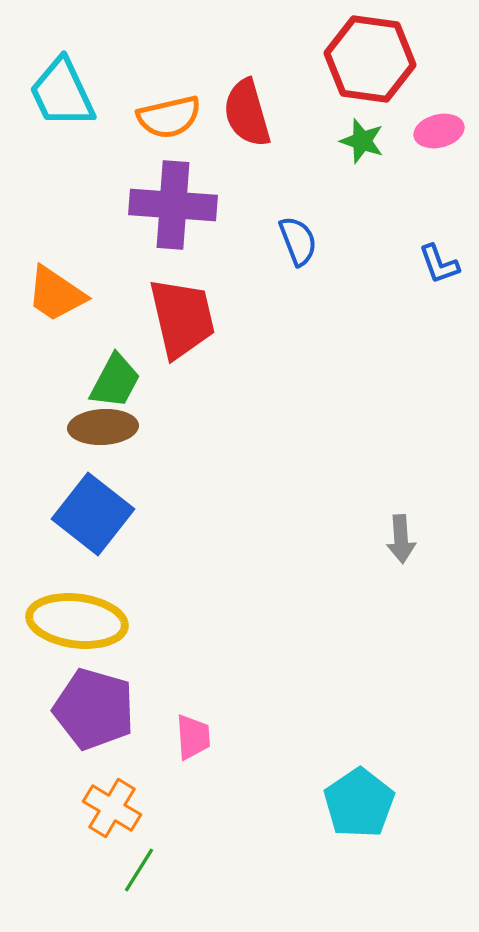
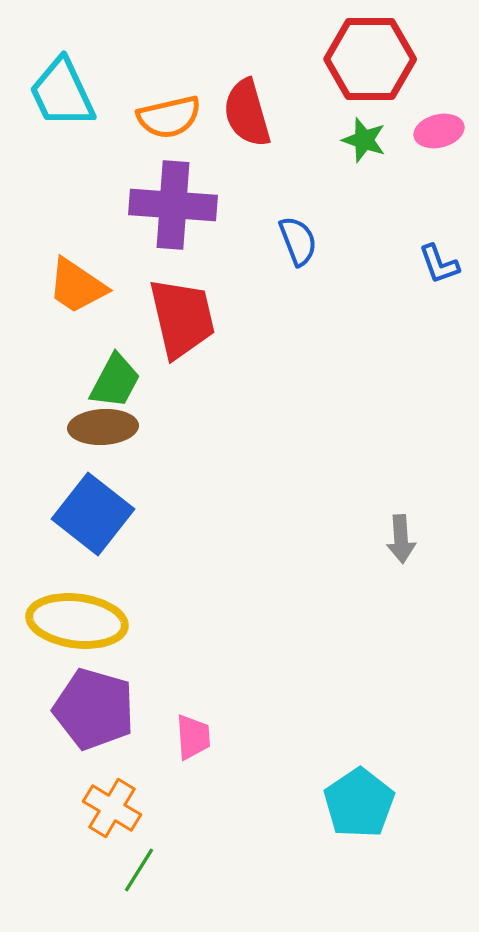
red hexagon: rotated 8 degrees counterclockwise
green star: moved 2 px right, 1 px up
orange trapezoid: moved 21 px right, 8 px up
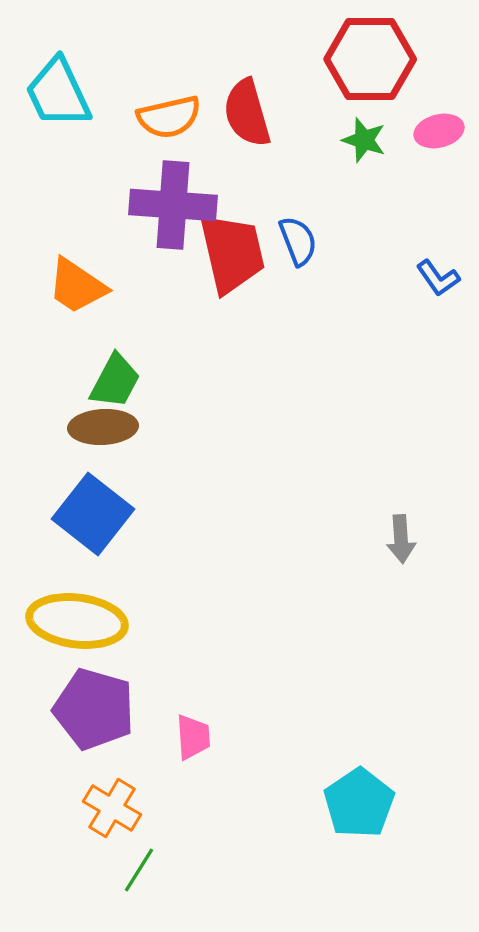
cyan trapezoid: moved 4 px left
blue L-shape: moved 1 px left, 14 px down; rotated 15 degrees counterclockwise
red trapezoid: moved 50 px right, 65 px up
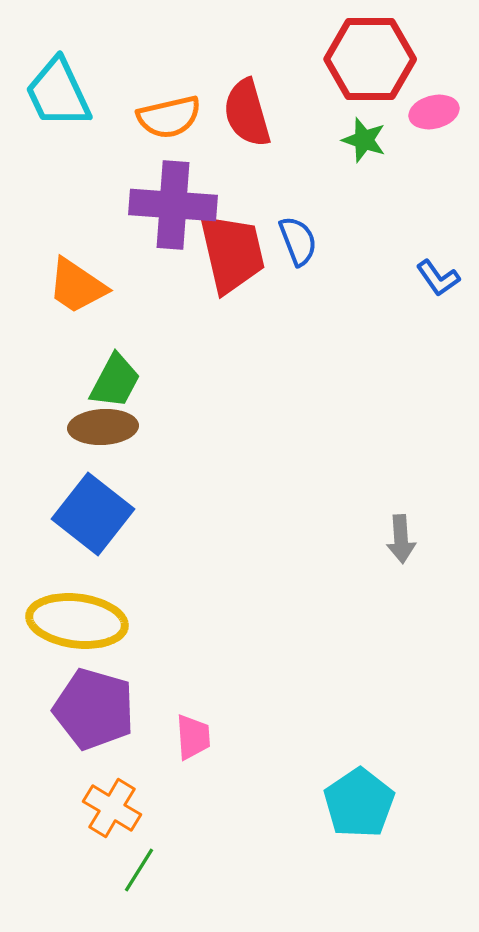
pink ellipse: moved 5 px left, 19 px up
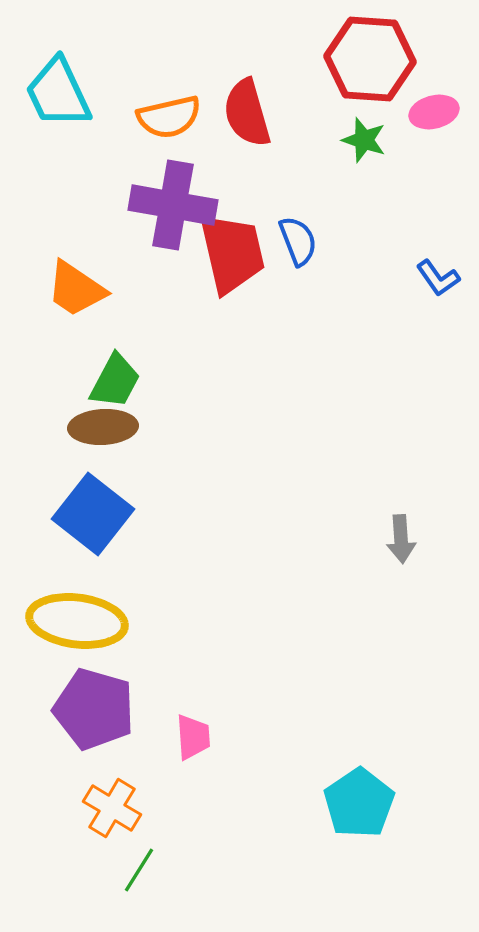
red hexagon: rotated 4 degrees clockwise
purple cross: rotated 6 degrees clockwise
orange trapezoid: moved 1 px left, 3 px down
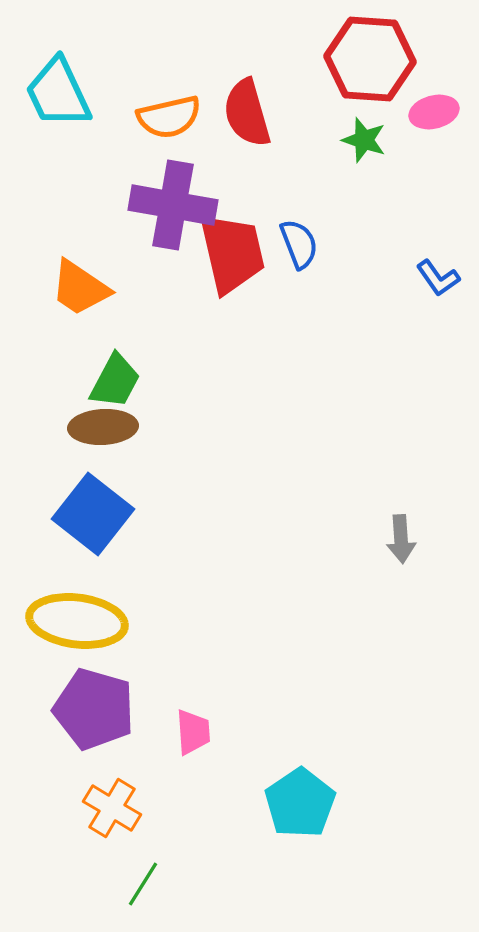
blue semicircle: moved 1 px right, 3 px down
orange trapezoid: moved 4 px right, 1 px up
pink trapezoid: moved 5 px up
cyan pentagon: moved 59 px left
green line: moved 4 px right, 14 px down
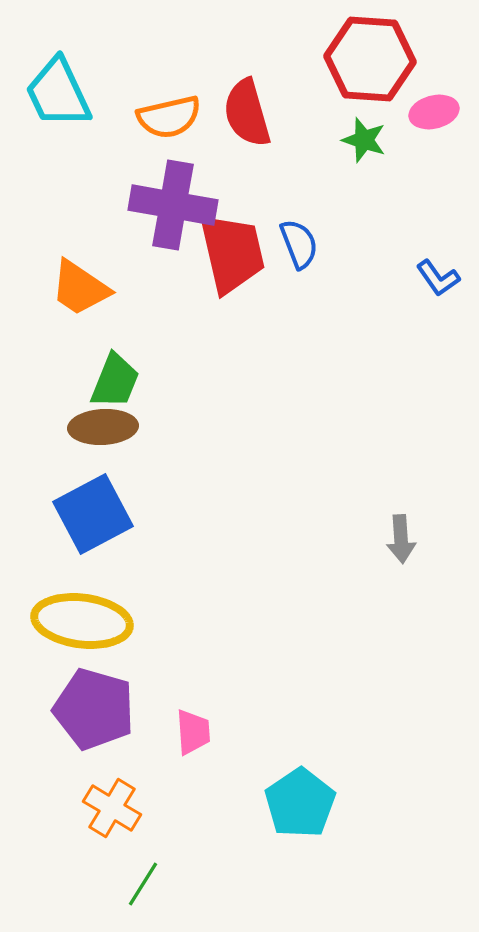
green trapezoid: rotated 6 degrees counterclockwise
blue square: rotated 24 degrees clockwise
yellow ellipse: moved 5 px right
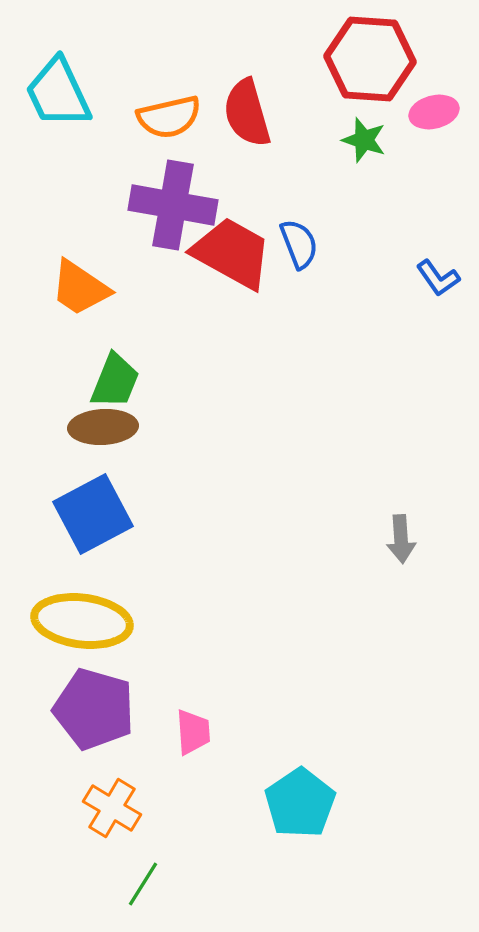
red trapezoid: rotated 48 degrees counterclockwise
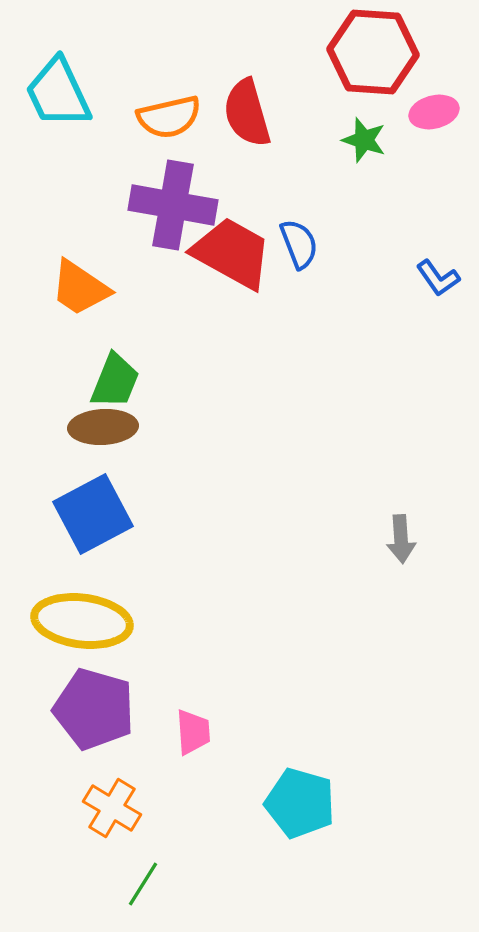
red hexagon: moved 3 px right, 7 px up
cyan pentagon: rotated 22 degrees counterclockwise
